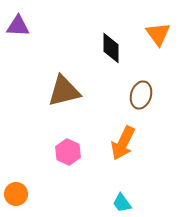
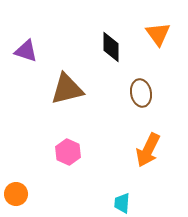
purple triangle: moved 8 px right, 25 px down; rotated 15 degrees clockwise
black diamond: moved 1 px up
brown triangle: moved 3 px right, 2 px up
brown ellipse: moved 2 px up; rotated 28 degrees counterclockwise
orange arrow: moved 25 px right, 7 px down
cyan trapezoid: rotated 40 degrees clockwise
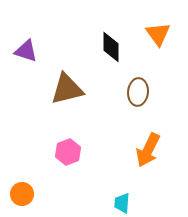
brown ellipse: moved 3 px left, 1 px up; rotated 16 degrees clockwise
pink hexagon: rotated 15 degrees clockwise
orange circle: moved 6 px right
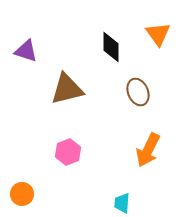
brown ellipse: rotated 28 degrees counterclockwise
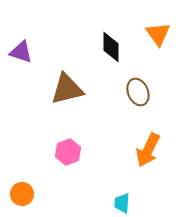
purple triangle: moved 5 px left, 1 px down
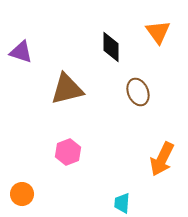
orange triangle: moved 2 px up
orange arrow: moved 14 px right, 9 px down
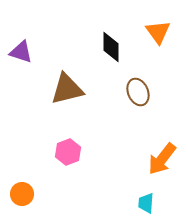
orange arrow: rotated 12 degrees clockwise
cyan trapezoid: moved 24 px right
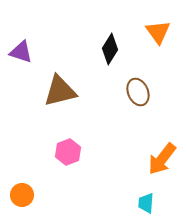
black diamond: moved 1 px left, 2 px down; rotated 32 degrees clockwise
brown triangle: moved 7 px left, 2 px down
orange circle: moved 1 px down
